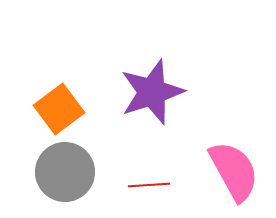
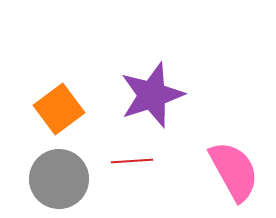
purple star: moved 3 px down
gray circle: moved 6 px left, 7 px down
red line: moved 17 px left, 24 px up
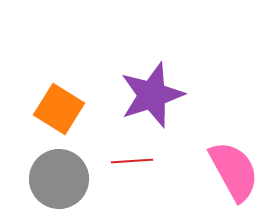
orange square: rotated 21 degrees counterclockwise
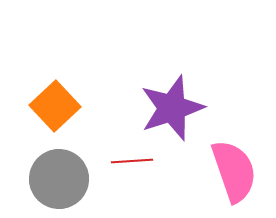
purple star: moved 20 px right, 13 px down
orange square: moved 4 px left, 3 px up; rotated 15 degrees clockwise
pink semicircle: rotated 10 degrees clockwise
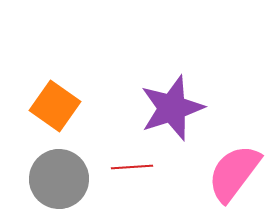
orange square: rotated 12 degrees counterclockwise
red line: moved 6 px down
pink semicircle: moved 2 px down; rotated 124 degrees counterclockwise
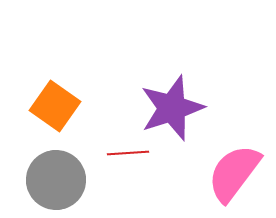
red line: moved 4 px left, 14 px up
gray circle: moved 3 px left, 1 px down
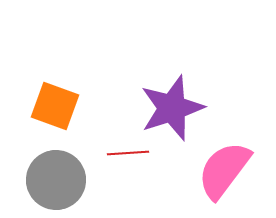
orange square: rotated 15 degrees counterclockwise
pink semicircle: moved 10 px left, 3 px up
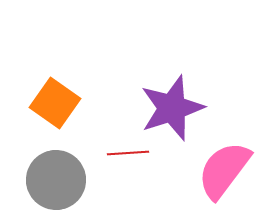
orange square: moved 3 px up; rotated 15 degrees clockwise
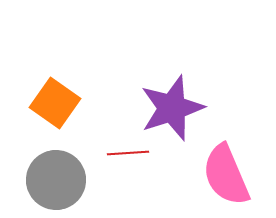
pink semicircle: moved 2 px right, 5 px down; rotated 60 degrees counterclockwise
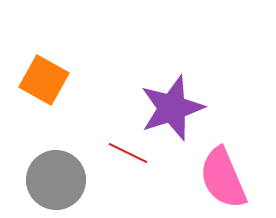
orange square: moved 11 px left, 23 px up; rotated 6 degrees counterclockwise
red line: rotated 30 degrees clockwise
pink semicircle: moved 3 px left, 3 px down
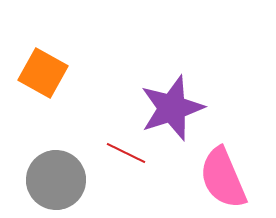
orange square: moved 1 px left, 7 px up
red line: moved 2 px left
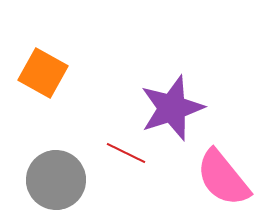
pink semicircle: rotated 16 degrees counterclockwise
